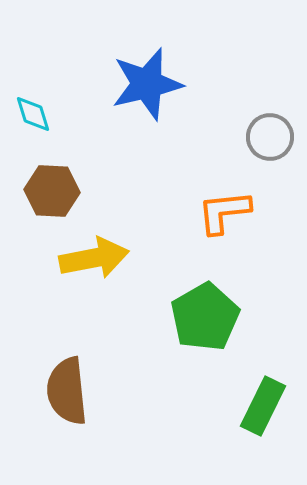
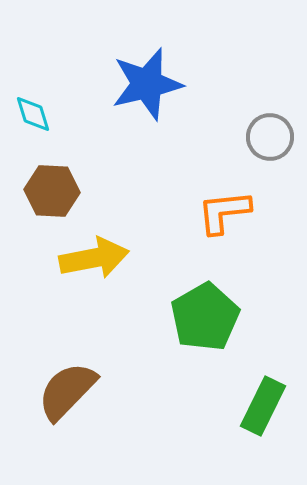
brown semicircle: rotated 50 degrees clockwise
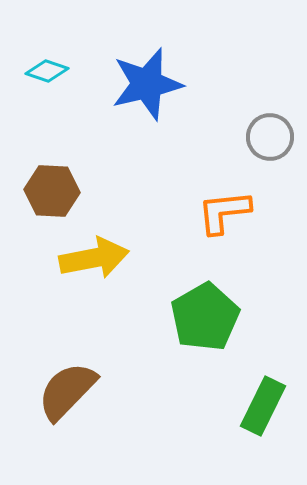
cyan diamond: moved 14 px right, 43 px up; rotated 54 degrees counterclockwise
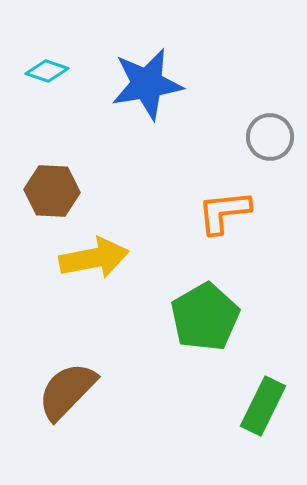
blue star: rotated 4 degrees clockwise
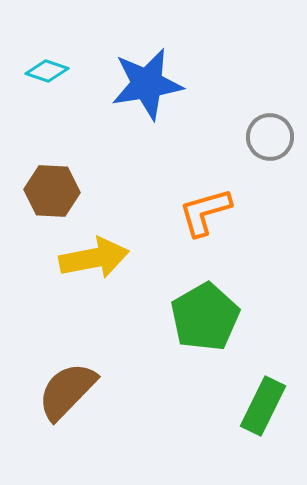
orange L-shape: moved 19 px left; rotated 10 degrees counterclockwise
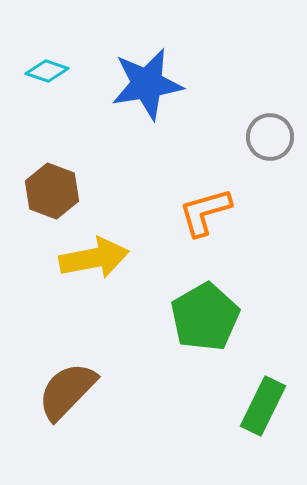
brown hexagon: rotated 18 degrees clockwise
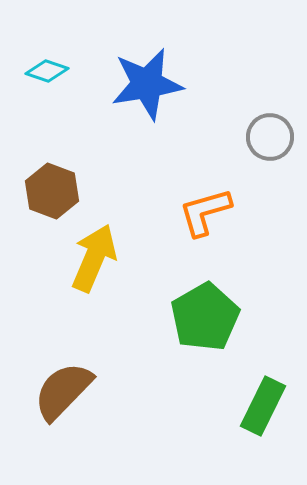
yellow arrow: rotated 56 degrees counterclockwise
brown semicircle: moved 4 px left
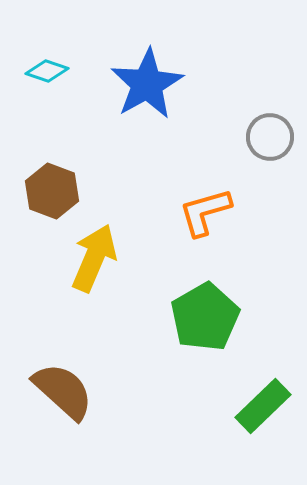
blue star: rotated 20 degrees counterclockwise
brown semicircle: rotated 88 degrees clockwise
green rectangle: rotated 20 degrees clockwise
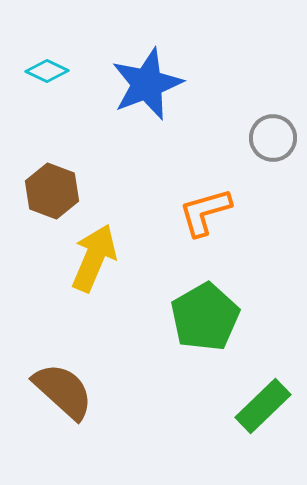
cyan diamond: rotated 6 degrees clockwise
blue star: rotated 8 degrees clockwise
gray circle: moved 3 px right, 1 px down
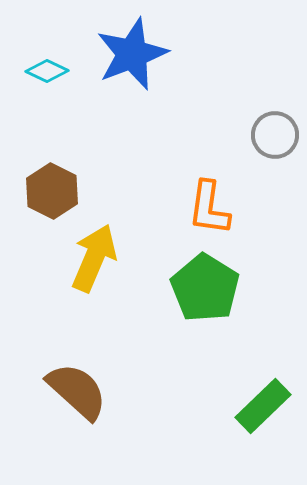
blue star: moved 15 px left, 30 px up
gray circle: moved 2 px right, 3 px up
brown hexagon: rotated 6 degrees clockwise
orange L-shape: moved 4 px right, 4 px up; rotated 66 degrees counterclockwise
green pentagon: moved 29 px up; rotated 10 degrees counterclockwise
brown semicircle: moved 14 px right
